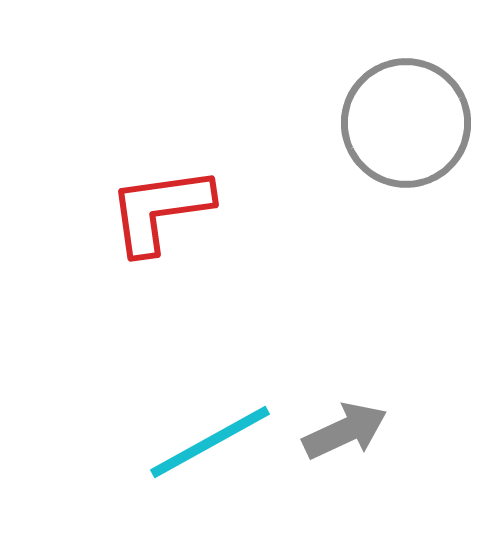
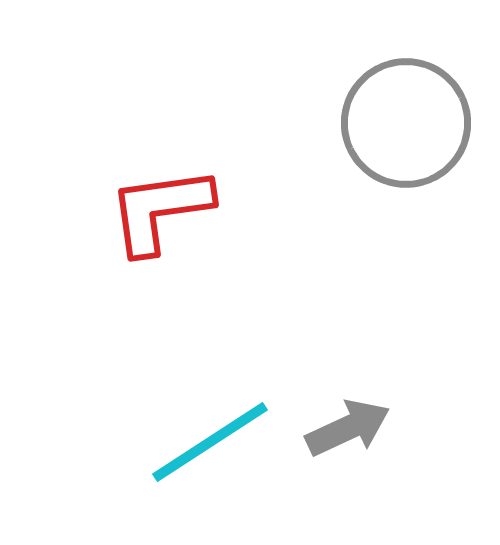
gray arrow: moved 3 px right, 3 px up
cyan line: rotated 4 degrees counterclockwise
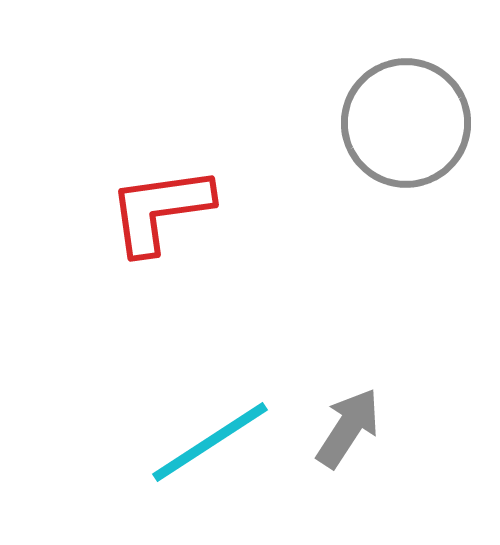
gray arrow: rotated 32 degrees counterclockwise
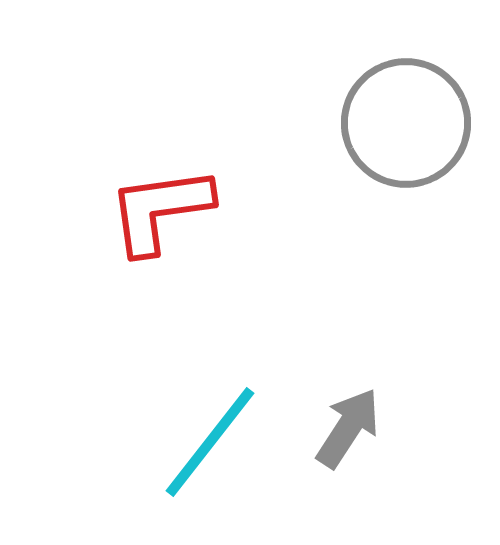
cyan line: rotated 19 degrees counterclockwise
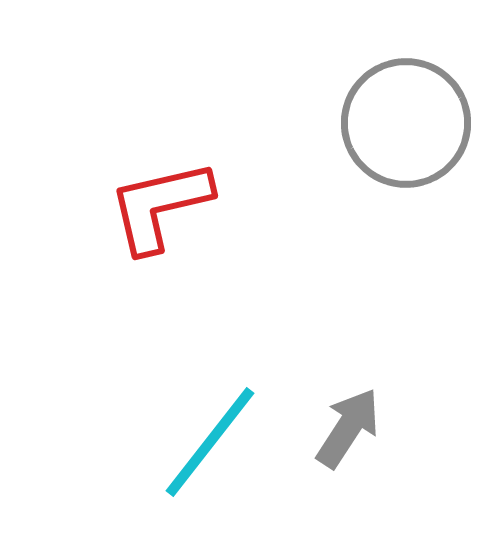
red L-shape: moved 4 px up; rotated 5 degrees counterclockwise
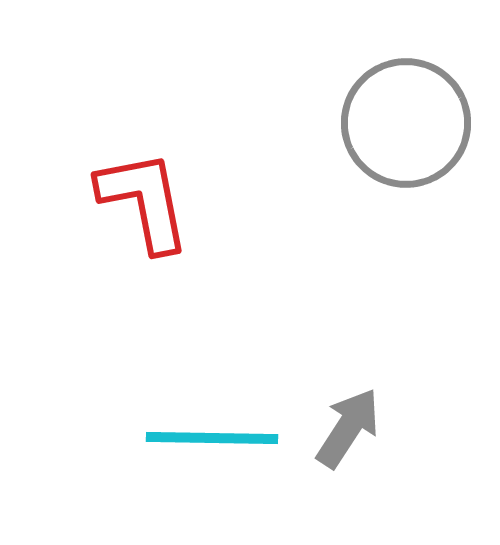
red L-shape: moved 16 px left, 5 px up; rotated 92 degrees clockwise
cyan line: moved 2 px right, 4 px up; rotated 53 degrees clockwise
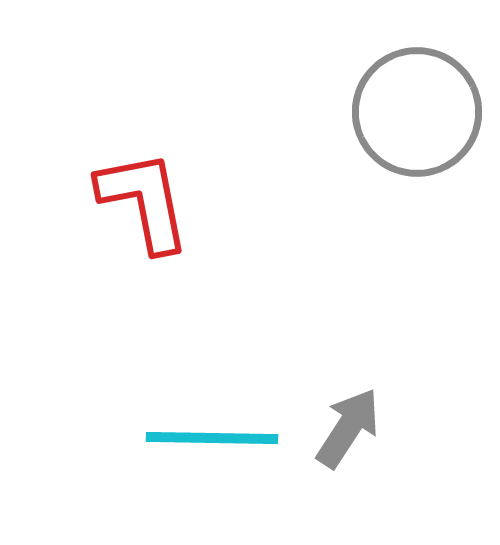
gray circle: moved 11 px right, 11 px up
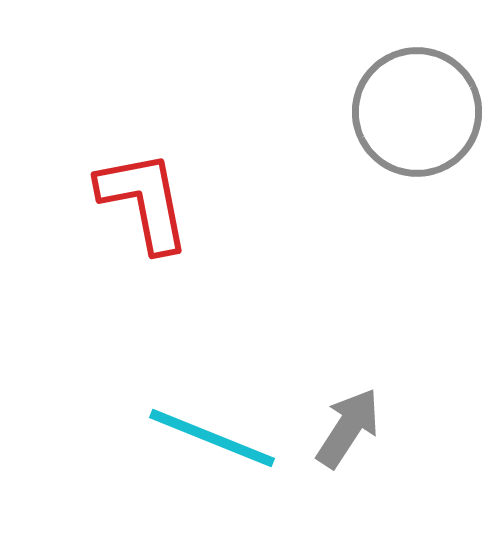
cyan line: rotated 21 degrees clockwise
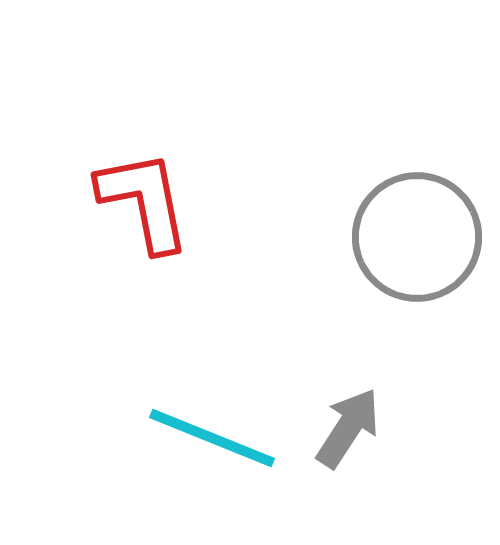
gray circle: moved 125 px down
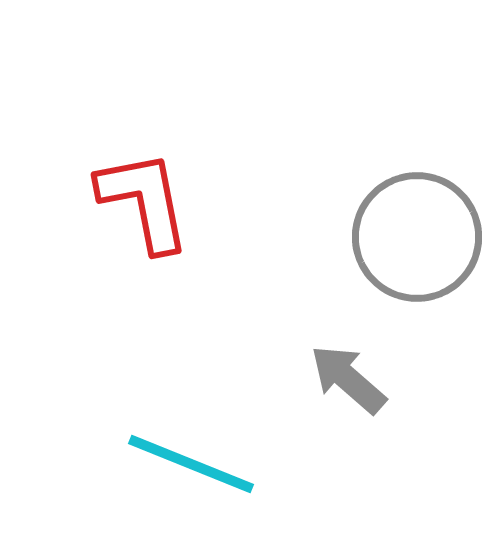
gray arrow: moved 49 px up; rotated 82 degrees counterclockwise
cyan line: moved 21 px left, 26 px down
